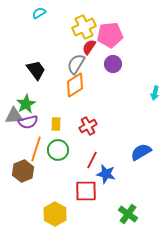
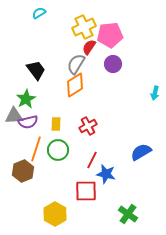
green star: moved 5 px up
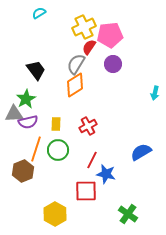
gray triangle: moved 2 px up
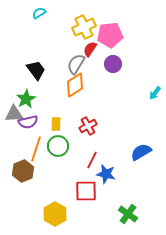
red semicircle: moved 1 px right, 2 px down
cyan arrow: rotated 24 degrees clockwise
green circle: moved 4 px up
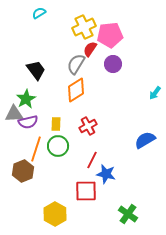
orange diamond: moved 1 px right, 5 px down
blue semicircle: moved 4 px right, 12 px up
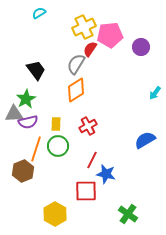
purple circle: moved 28 px right, 17 px up
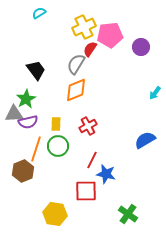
orange diamond: rotated 10 degrees clockwise
yellow hexagon: rotated 20 degrees counterclockwise
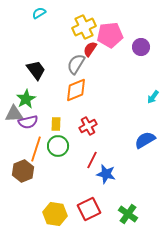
cyan arrow: moved 2 px left, 4 px down
red square: moved 3 px right, 18 px down; rotated 25 degrees counterclockwise
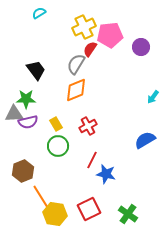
green star: rotated 30 degrees clockwise
yellow rectangle: rotated 32 degrees counterclockwise
orange line: moved 5 px right, 48 px down; rotated 50 degrees counterclockwise
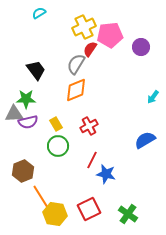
red cross: moved 1 px right
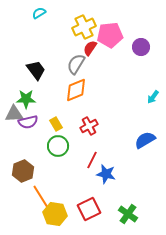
red semicircle: moved 1 px up
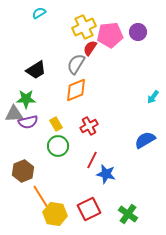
purple circle: moved 3 px left, 15 px up
black trapezoid: rotated 95 degrees clockwise
